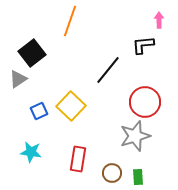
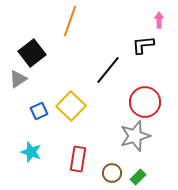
cyan star: rotated 10 degrees clockwise
green rectangle: rotated 49 degrees clockwise
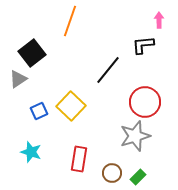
red rectangle: moved 1 px right
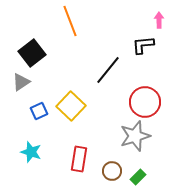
orange line: rotated 40 degrees counterclockwise
gray triangle: moved 3 px right, 3 px down
brown circle: moved 2 px up
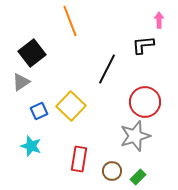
black line: moved 1 px left, 1 px up; rotated 12 degrees counterclockwise
cyan star: moved 6 px up
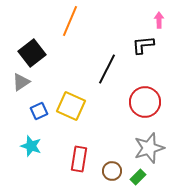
orange line: rotated 44 degrees clockwise
yellow square: rotated 20 degrees counterclockwise
gray star: moved 14 px right, 12 px down
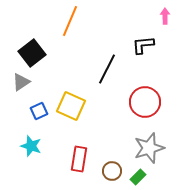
pink arrow: moved 6 px right, 4 px up
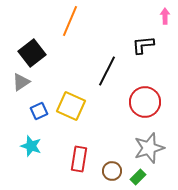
black line: moved 2 px down
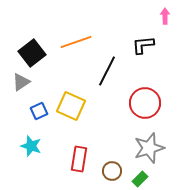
orange line: moved 6 px right, 21 px down; rotated 48 degrees clockwise
red circle: moved 1 px down
green rectangle: moved 2 px right, 2 px down
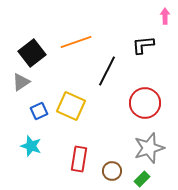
green rectangle: moved 2 px right
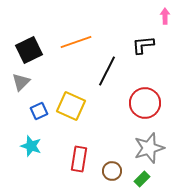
black square: moved 3 px left, 3 px up; rotated 12 degrees clockwise
gray triangle: rotated 12 degrees counterclockwise
